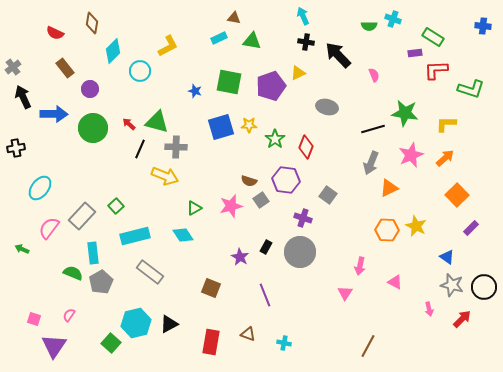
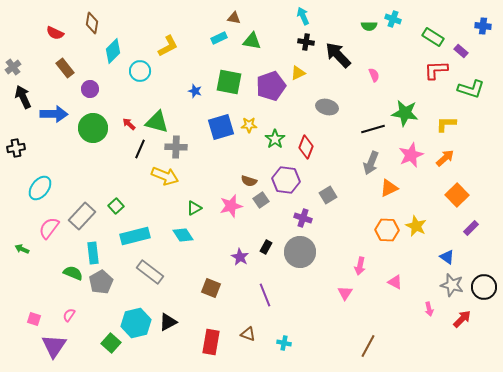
purple rectangle at (415, 53): moved 46 px right, 2 px up; rotated 48 degrees clockwise
gray square at (328, 195): rotated 24 degrees clockwise
black triangle at (169, 324): moved 1 px left, 2 px up
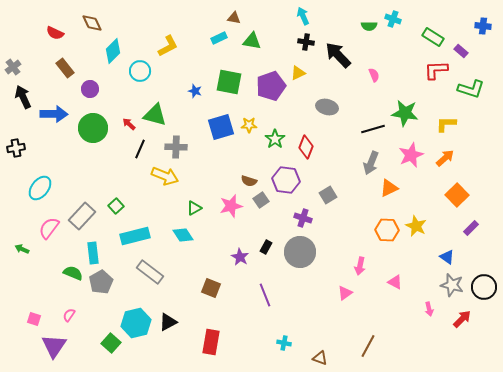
brown diamond at (92, 23): rotated 35 degrees counterclockwise
green triangle at (157, 122): moved 2 px left, 7 px up
pink triangle at (345, 293): rotated 21 degrees clockwise
brown triangle at (248, 334): moved 72 px right, 24 px down
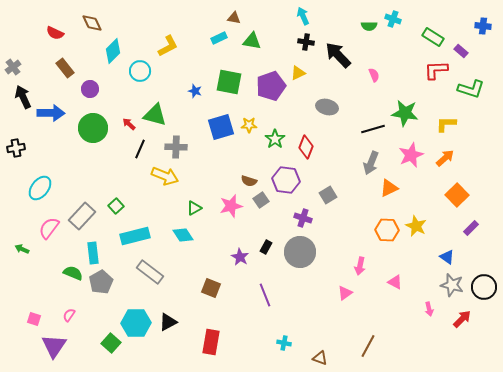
blue arrow at (54, 114): moved 3 px left, 1 px up
cyan hexagon at (136, 323): rotated 12 degrees clockwise
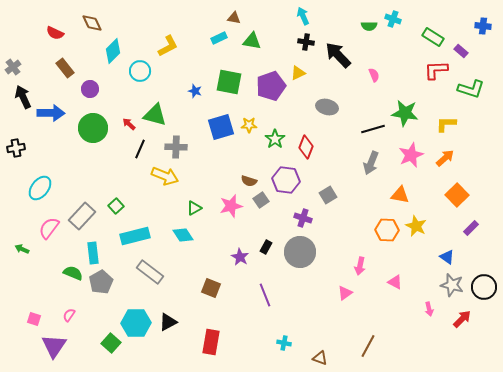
orange triangle at (389, 188): moved 11 px right, 7 px down; rotated 36 degrees clockwise
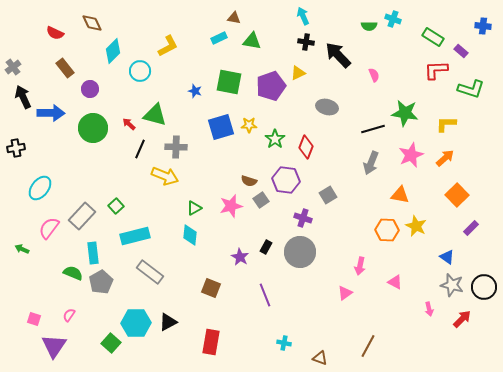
cyan diamond at (183, 235): moved 7 px right; rotated 40 degrees clockwise
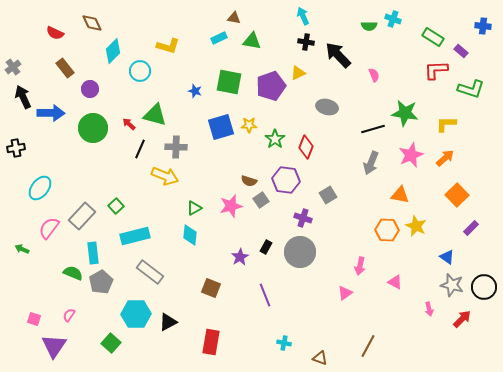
yellow L-shape at (168, 46): rotated 45 degrees clockwise
purple star at (240, 257): rotated 12 degrees clockwise
cyan hexagon at (136, 323): moved 9 px up
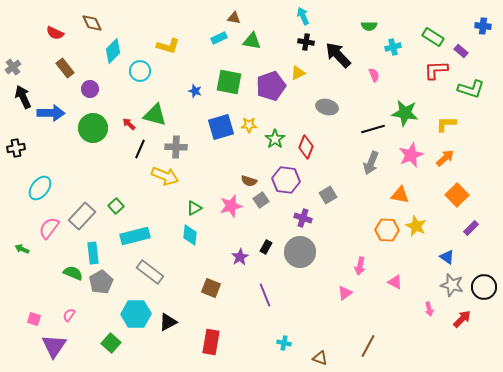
cyan cross at (393, 19): moved 28 px down; rotated 35 degrees counterclockwise
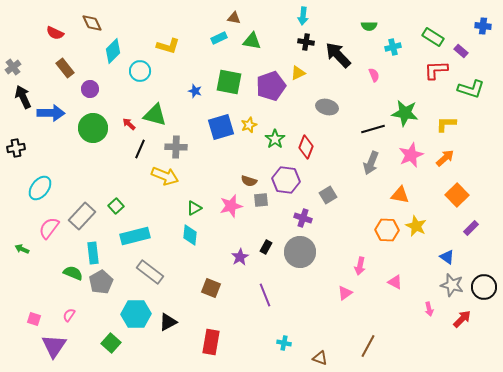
cyan arrow at (303, 16): rotated 150 degrees counterclockwise
yellow star at (249, 125): rotated 21 degrees counterclockwise
gray square at (261, 200): rotated 28 degrees clockwise
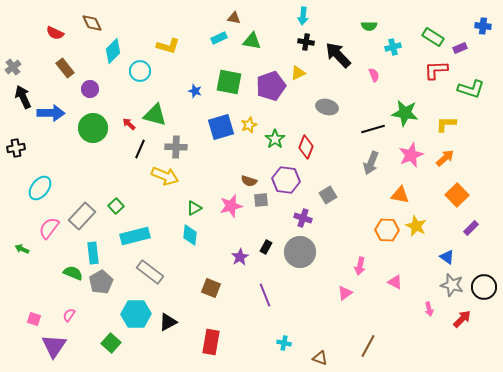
purple rectangle at (461, 51): moved 1 px left, 3 px up; rotated 64 degrees counterclockwise
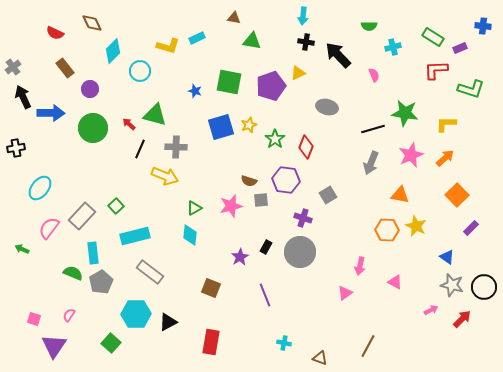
cyan rectangle at (219, 38): moved 22 px left
pink arrow at (429, 309): moved 2 px right, 1 px down; rotated 104 degrees counterclockwise
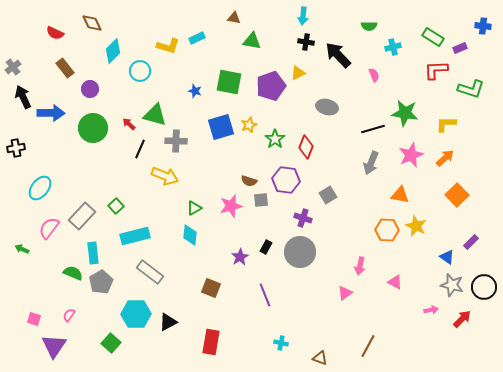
gray cross at (176, 147): moved 6 px up
purple rectangle at (471, 228): moved 14 px down
pink arrow at (431, 310): rotated 16 degrees clockwise
cyan cross at (284, 343): moved 3 px left
